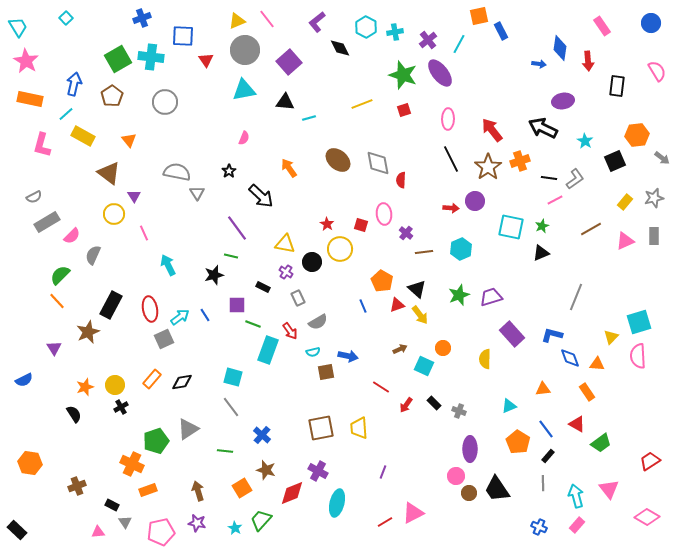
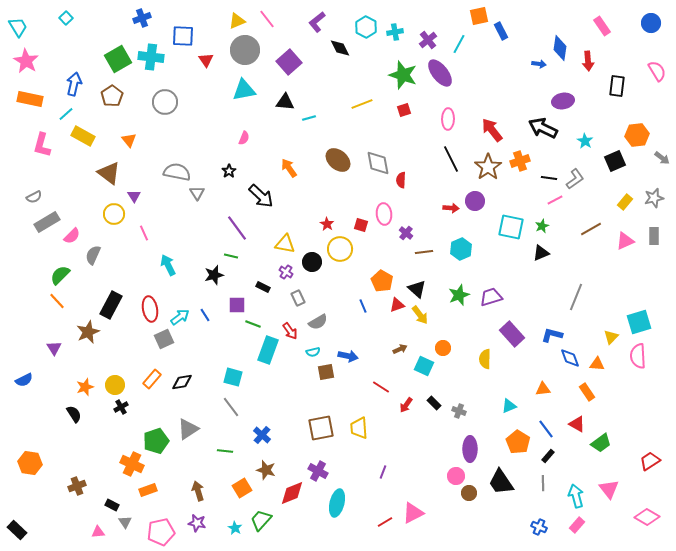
black trapezoid at (497, 489): moved 4 px right, 7 px up
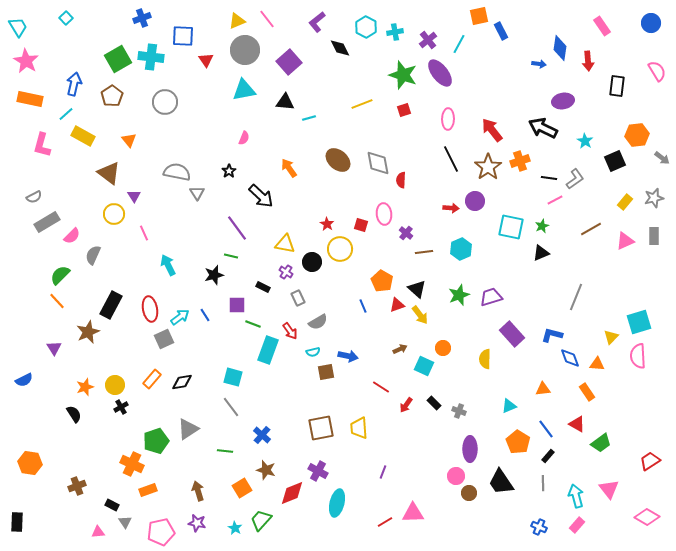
pink triangle at (413, 513): rotated 25 degrees clockwise
black rectangle at (17, 530): moved 8 px up; rotated 48 degrees clockwise
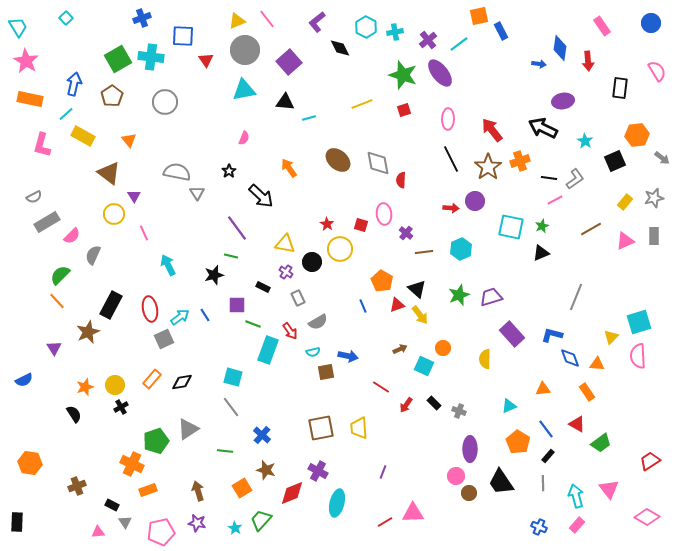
cyan line at (459, 44): rotated 24 degrees clockwise
black rectangle at (617, 86): moved 3 px right, 2 px down
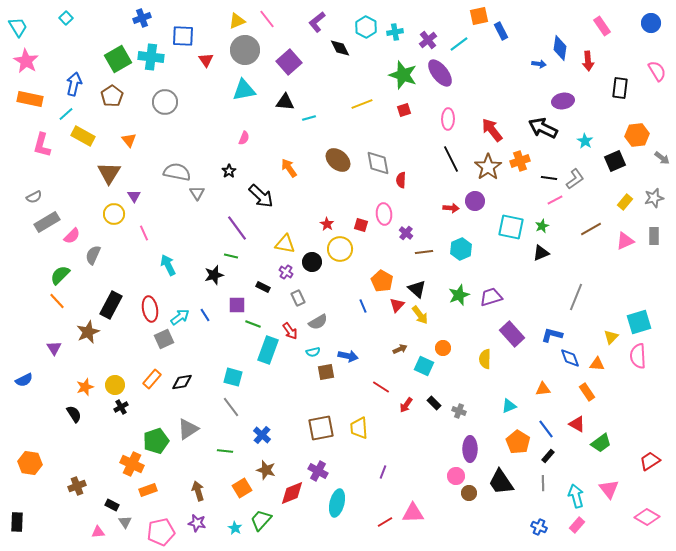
brown triangle at (109, 173): rotated 25 degrees clockwise
red triangle at (397, 305): rotated 28 degrees counterclockwise
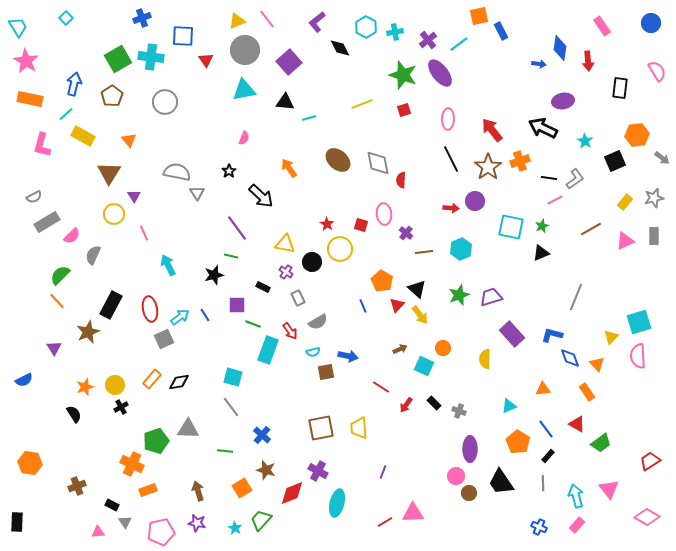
orange triangle at (597, 364): rotated 42 degrees clockwise
black diamond at (182, 382): moved 3 px left
gray triangle at (188, 429): rotated 35 degrees clockwise
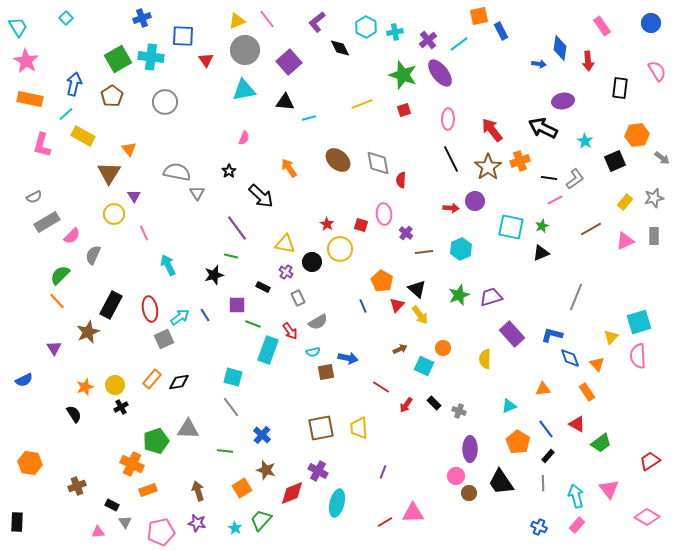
orange triangle at (129, 140): moved 9 px down
blue arrow at (348, 356): moved 2 px down
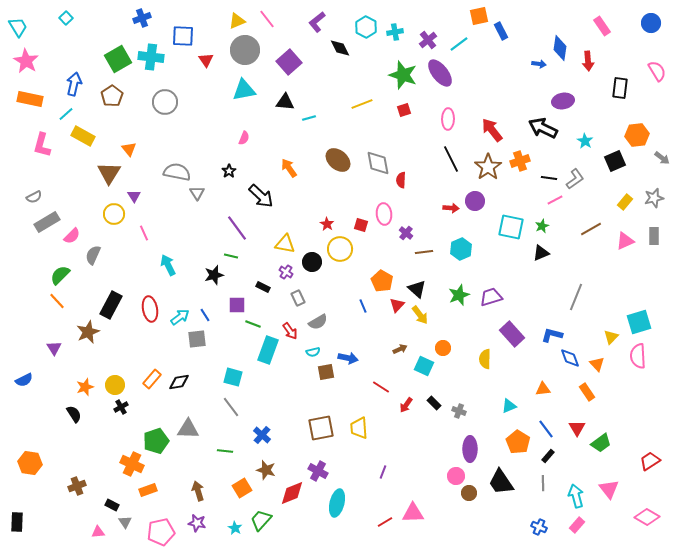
gray square at (164, 339): moved 33 px right; rotated 18 degrees clockwise
red triangle at (577, 424): moved 4 px down; rotated 30 degrees clockwise
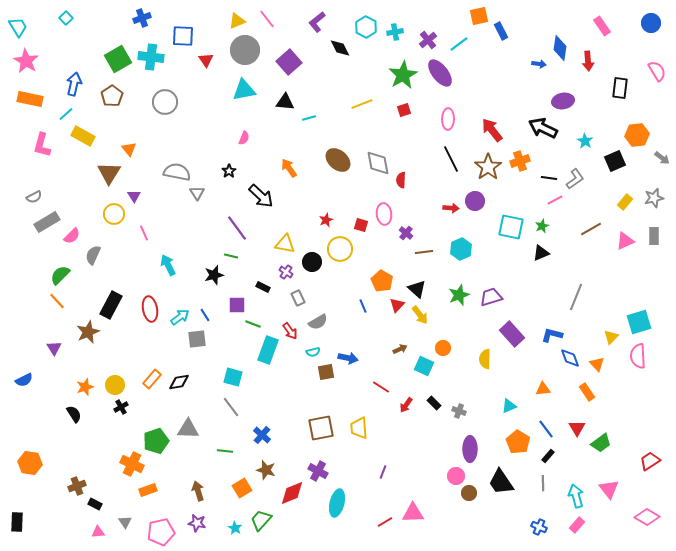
green star at (403, 75): rotated 24 degrees clockwise
red star at (327, 224): moved 1 px left, 4 px up; rotated 16 degrees clockwise
black rectangle at (112, 505): moved 17 px left, 1 px up
